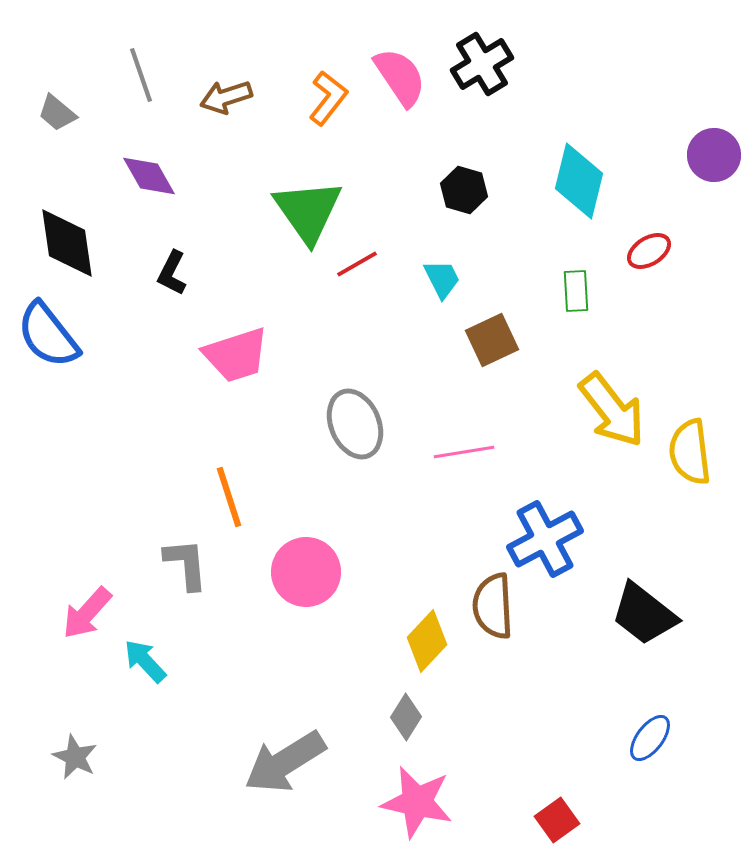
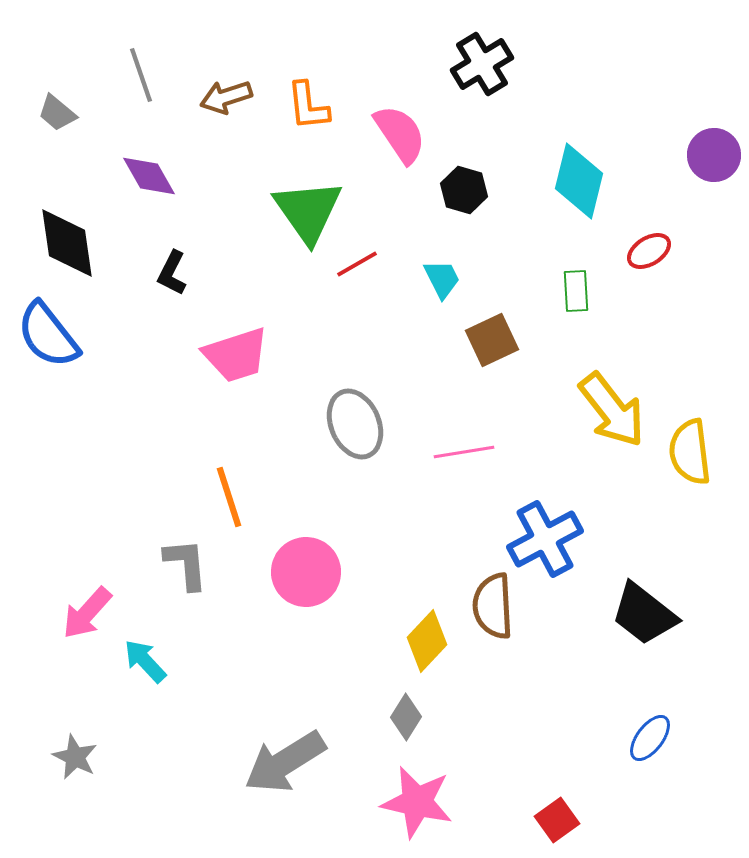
pink semicircle: moved 57 px down
orange L-shape: moved 20 px left, 8 px down; rotated 136 degrees clockwise
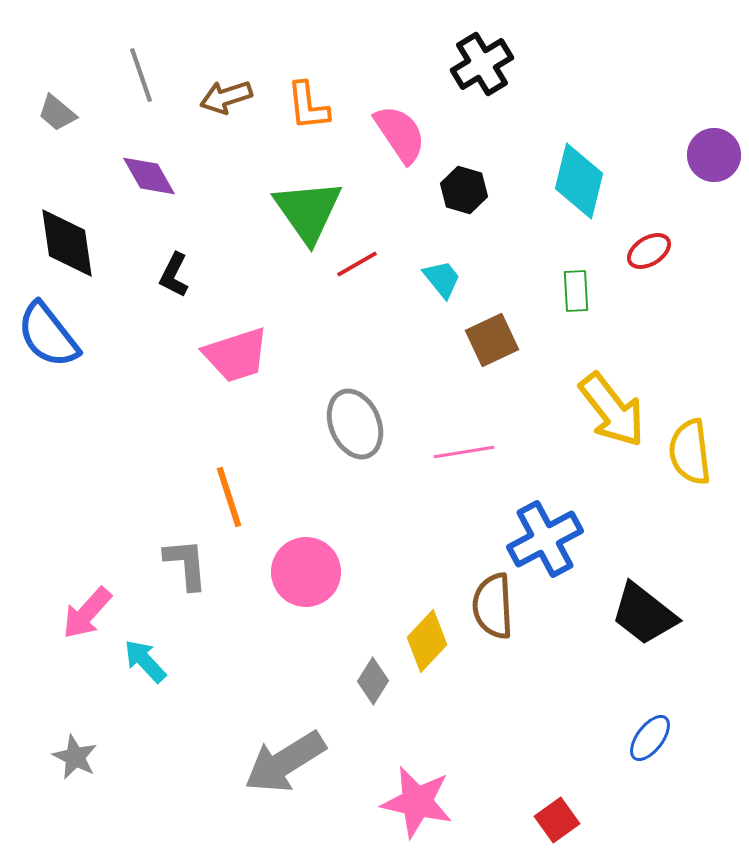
black L-shape: moved 2 px right, 2 px down
cyan trapezoid: rotated 12 degrees counterclockwise
gray diamond: moved 33 px left, 36 px up
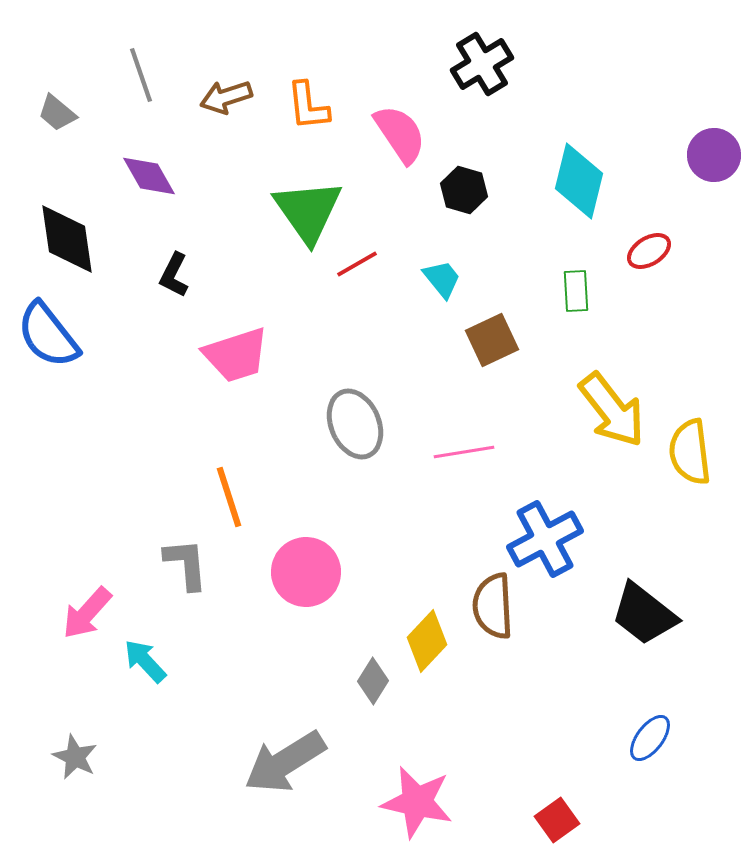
black diamond: moved 4 px up
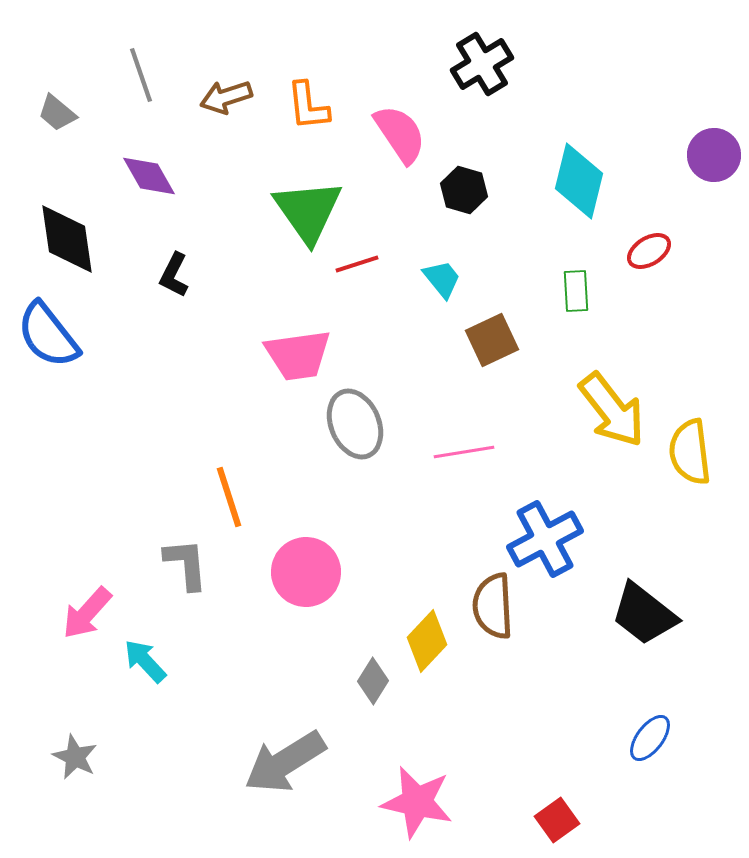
red line: rotated 12 degrees clockwise
pink trapezoid: moved 62 px right; rotated 10 degrees clockwise
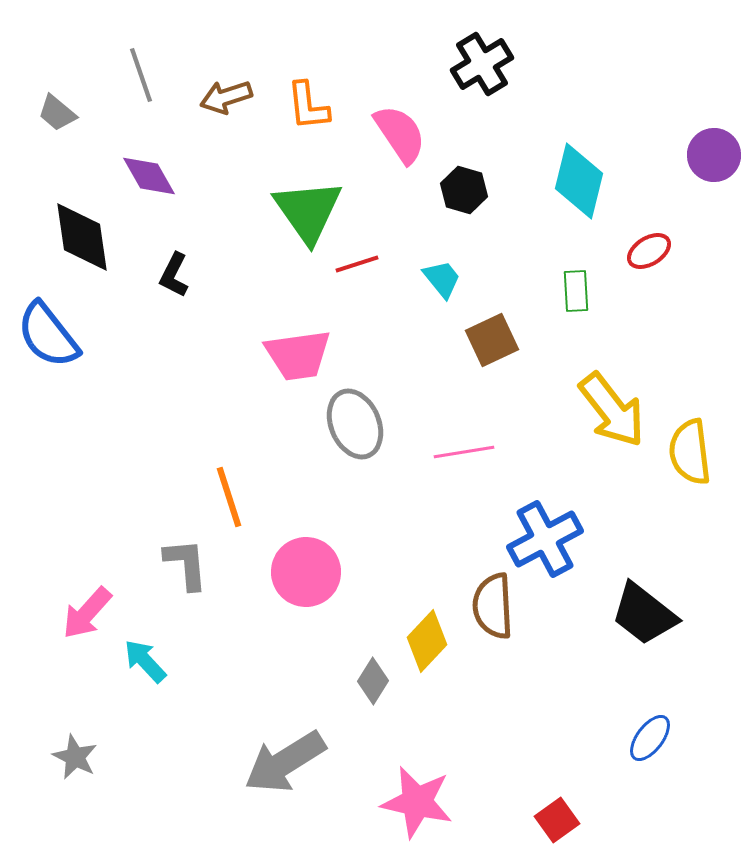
black diamond: moved 15 px right, 2 px up
